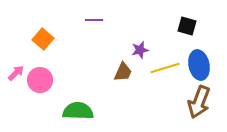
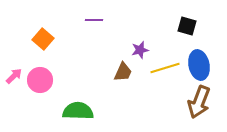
pink arrow: moved 2 px left, 3 px down
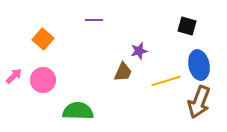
purple star: moved 1 px left, 1 px down
yellow line: moved 1 px right, 13 px down
pink circle: moved 3 px right
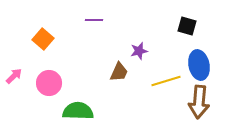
brown trapezoid: moved 4 px left
pink circle: moved 6 px right, 3 px down
brown arrow: rotated 16 degrees counterclockwise
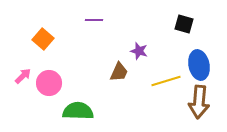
black square: moved 3 px left, 2 px up
purple star: rotated 30 degrees clockwise
pink arrow: moved 9 px right
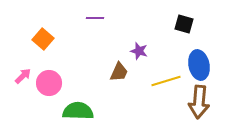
purple line: moved 1 px right, 2 px up
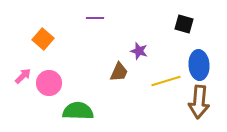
blue ellipse: rotated 8 degrees clockwise
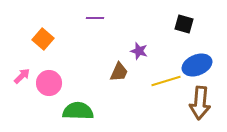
blue ellipse: moved 2 px left; rotated 72 degrees clockwise
pink arrow: moved 1 px left
brown arrow: moved 1 px right, 1 px down
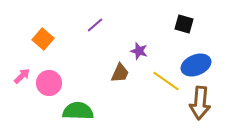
purple line: moved 7 px down; rotated 42 degrees counterclockwise
blue ellipse: moved 1 px left
brown trapezoid: moved 1 px right, 1 px down
yellow line: rotated 52 degrees clockwise
